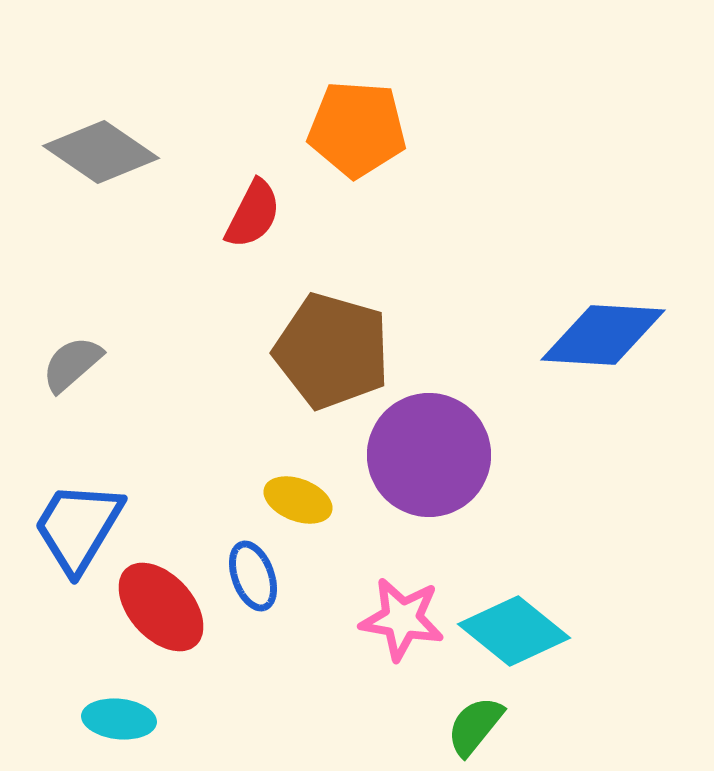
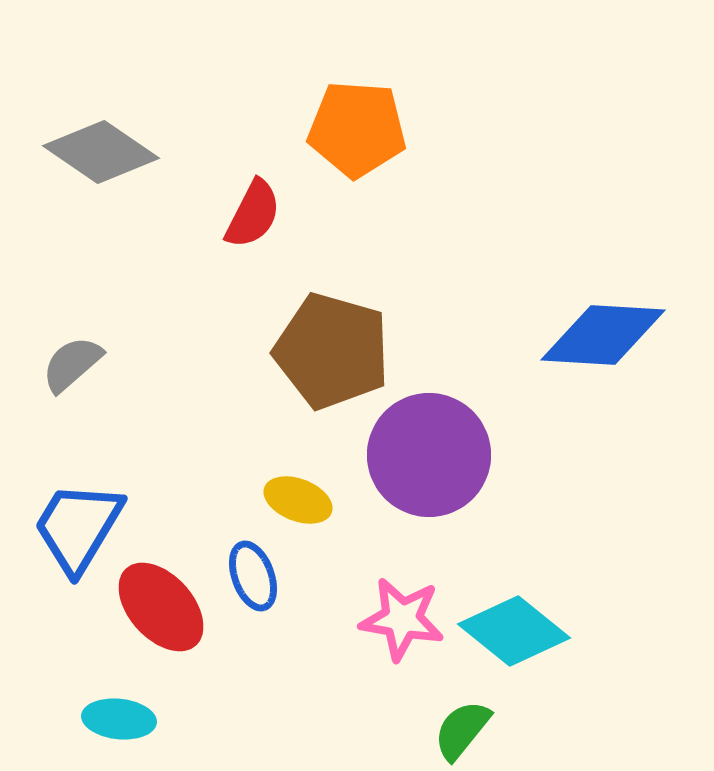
green semicircle: moved 13 px left, 4 px down
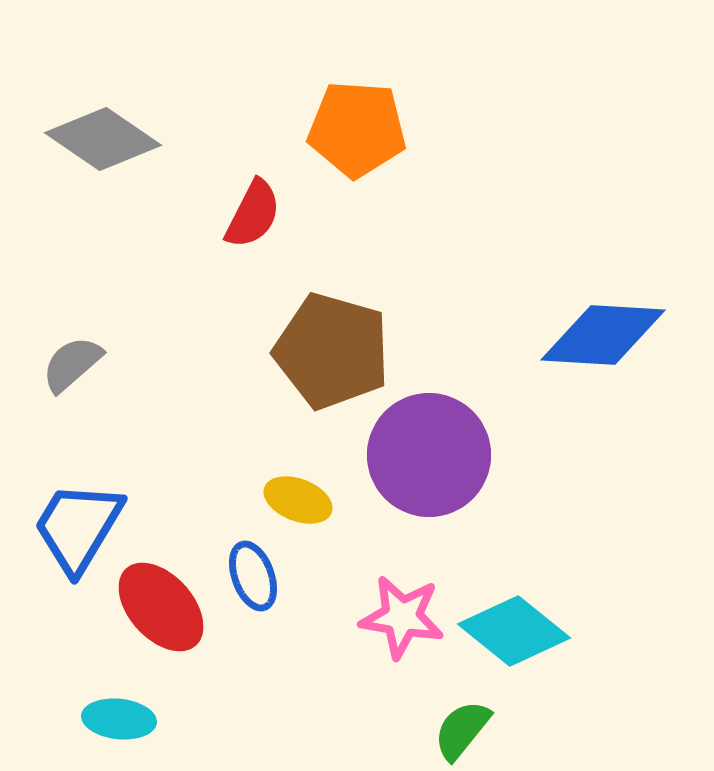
gray diamond: moved 2 px right, 13 px up
pink star: moved 2 px up
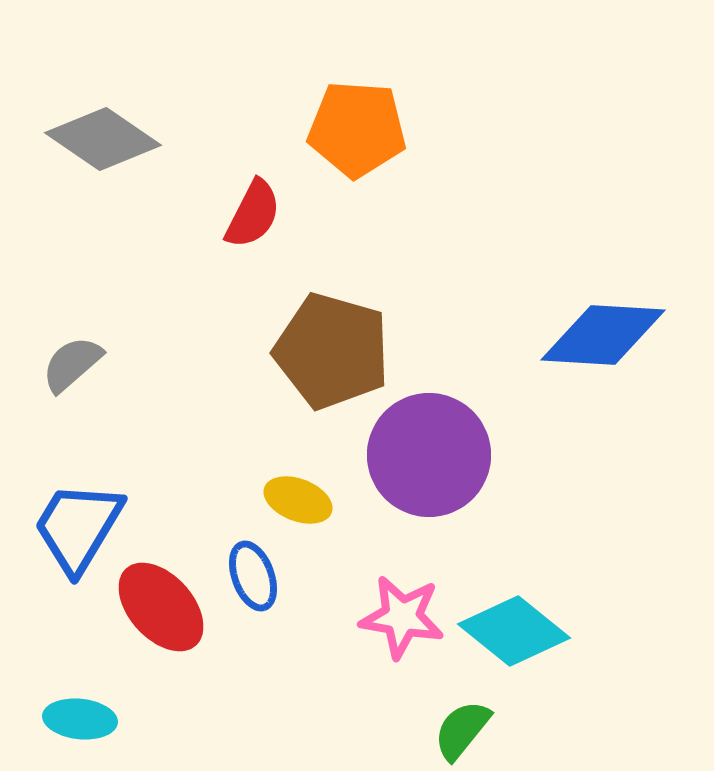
cyan ellipse: moved 39 px left
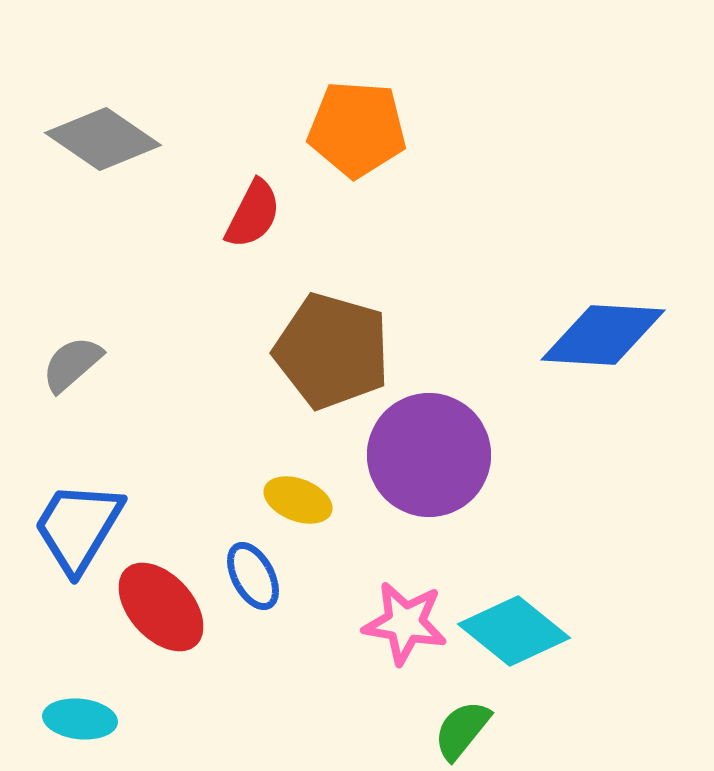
blue ellipse: rotated 8 degrees counterclockwise
pink star: moved 3 px right, 6 px down
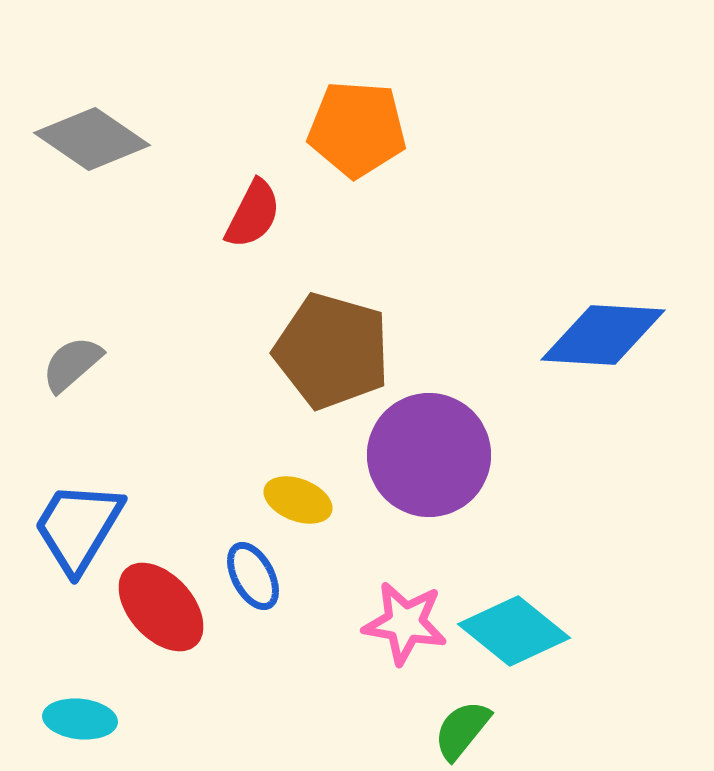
gray diamond: moved 11 px left
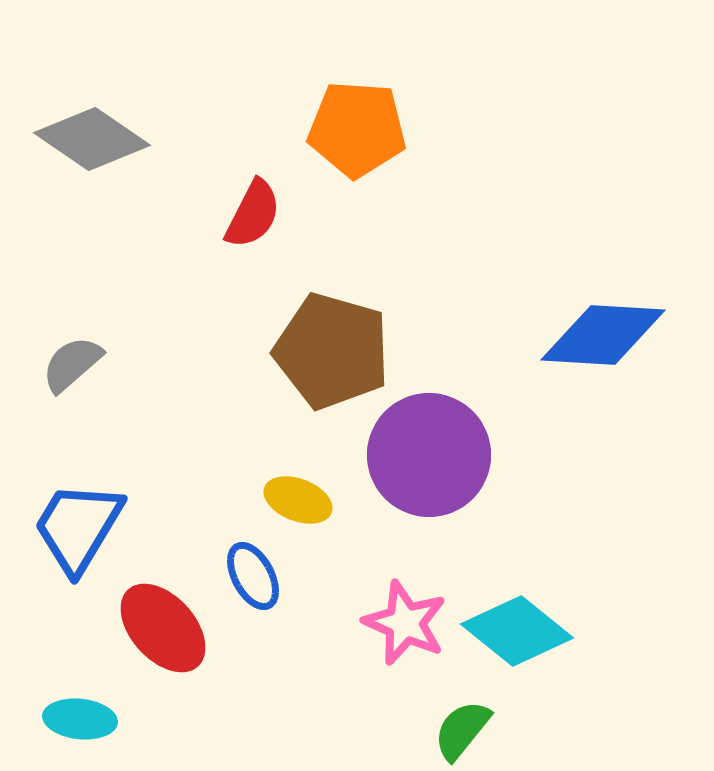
red ellipse: moved 2 px right, 21 px down
pink star: rotated 14 degrees clockwise
cyan diamond: moved 3 px right
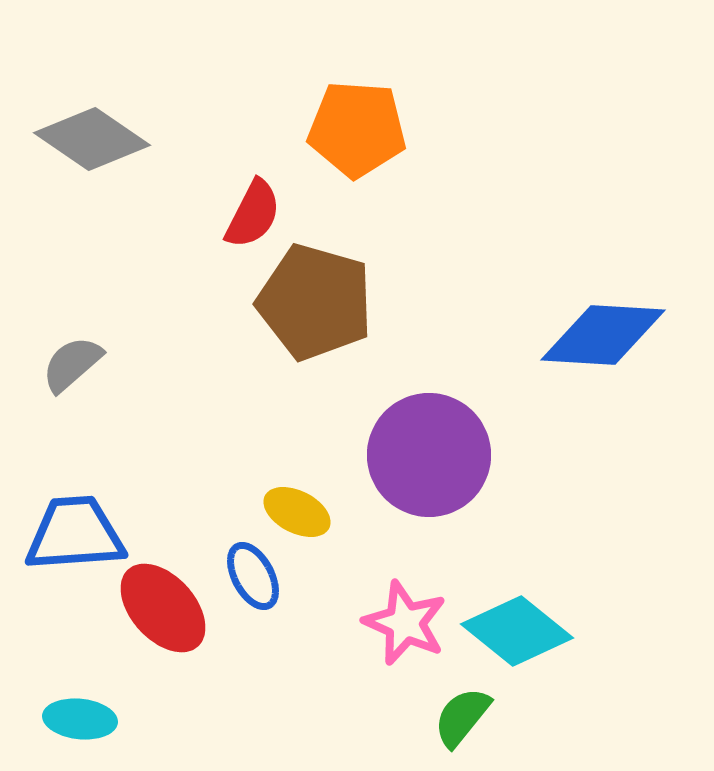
brown pentagon: moved 17 px left, 49 px up
yellow ellipse: moved 1 px left, 12 px down; rotated 6 degrees clockwise
blue trapezoid: moved 3 px left, 7 px down; rotated 55 degrees clockwise
red ellipse: moved 20 px up
green semicircle: moved 13 px up
